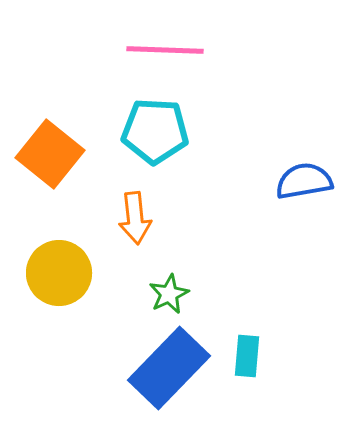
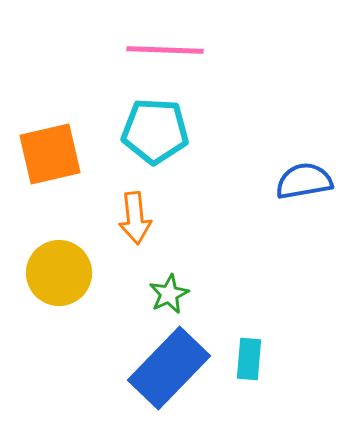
orange square: rotated 38 degrees clockwise
cyan rectangle: moved 2 px right, 3 px down
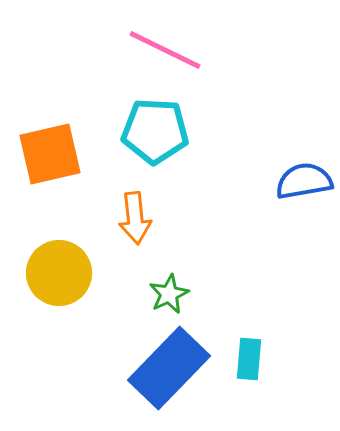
pink line: rotated 24 degrees clockwise
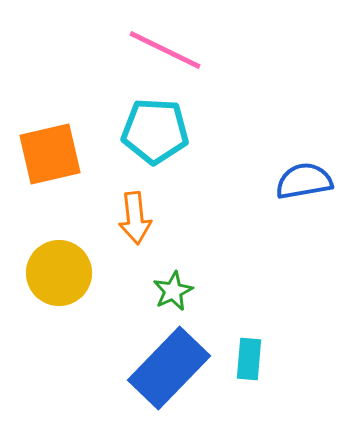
green star: moved 4 px right, 3 px up
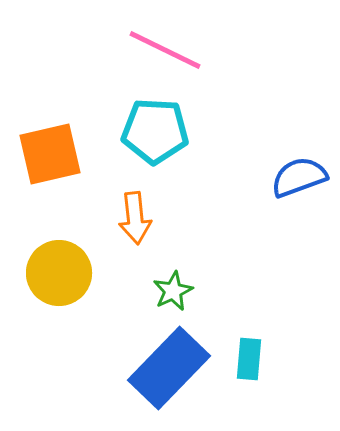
blue semicircle: moved 5 px left, 4 px up; rotated 10 degrees counterclockwise
